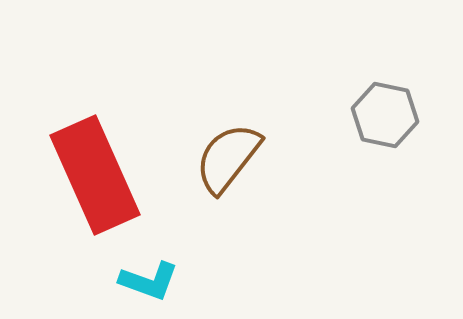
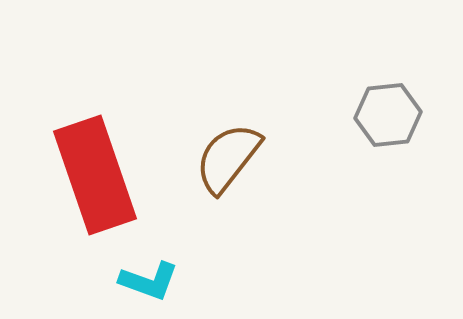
gray hexagon: moved 3 px right; rotated 18 degrees counterclockwise
red rectangle: rotated 5 degrees clockwise
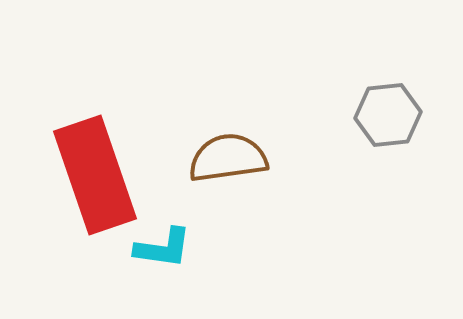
brown semicircle: rotated 44 degrees clockwise
cyan L-shape: moved 14 px right, 33 px up; rotated 12 degrees counterclockwise
